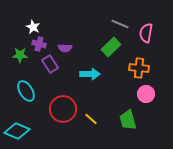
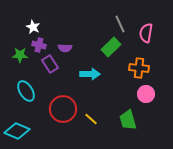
gray line: rotated 42 degrees clockwise
purple cross: moved 1 px down
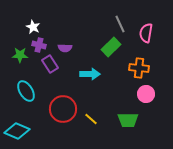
green trapezoid: rotated 75 degrees counterclockwise
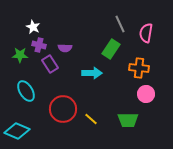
green rectangle: moved 2 px down; rotated 12 degrees counterclockwise
cyan arrow: moved 2 px right, 1 px up
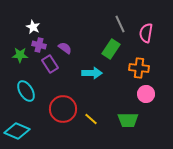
purple semicircle: rotated 144 degrees counterclockwise
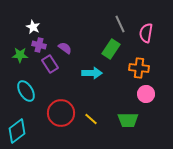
red circle: moved 2 px left, 4 px down
cyan diamond: rotated 60 degrees counterclockwise
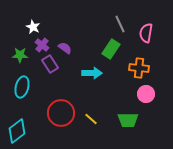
purple cross: moved 3 px right; rotated 24 degrees clockwise
cyan ellipse: moved 4 px left, 4 px up; rotated 45 degrees clockwise
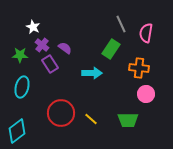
gray line: moved 1 px right
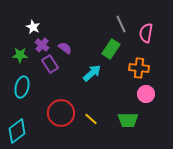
cyan arrow: rotated 42 degrees counterclockwise
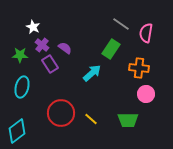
gray line: rotated 30 degrees counterclockwise
